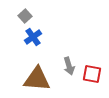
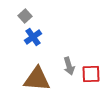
red square: moved 1 px left; rotated 12 degrees counterclockwise
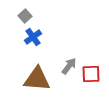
gray arrow: rotated 126 degrees counterclockwise
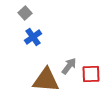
gray square: moved 3 px up
brown triangle: moved 9 px right, 1 px down
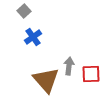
gray square: moved 1 px left, 2 px up
gray arrow: rotated 30 degrees counterclockwise
brown triangle: rotated 44 degrees clockwise
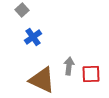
gray square: moved 2 px left, 1 px up
brown triangle: moved 4 px left; rotated 24 degrees counterclockwise
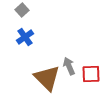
blue cross: moved 8 px left
gray arrow: rotated 30 degrees counterclockwise
brown triangle: moved 5 px right, 2 px up; rotated 20 degrees clockwise
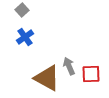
brown triangle: rotated 16 degrees counterclockwise
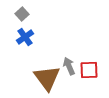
gray square: moved 4 px down
red square: moved 2 px left, 4 px up
brown triangle: rotated 24 degrees clockwise
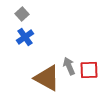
brown triangle: rotated 24 degrees counterclockwise
